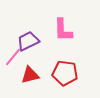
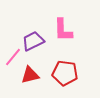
purple trapezoid: moved 5 px right
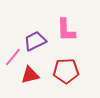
pink L-shape: moved 3 px right
purple trapezoid: moved 2 px right
red pentagon: moved 1 px right, 2 px up; rotated 10 degrees counterclockwise
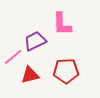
pink L-shape: moved 4 px left, 6 px up
pink line: rotated 12 degrees clockwise
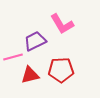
pink L-shape: rotated 30 degrees counterclockwise
pink line: rotated 24 degrees clockwise
red pentagon: moved 5 px left, 1 px up
